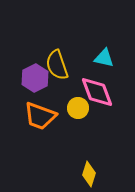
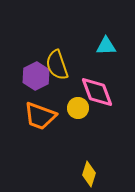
cyan triangle: moved 2 px right, 12 px up; rotated 15 degrees counterclockwise
purple hexagon: moved 1 px right, 2 px up
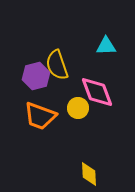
purple hexagon: rotated 12 degrees clockwise
yellow diamond: rotated 20 degrees counterclockwise
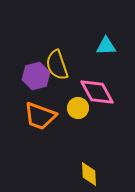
pink diamond: rotated 9 degrees counterclockwise
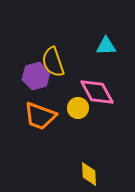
yellow semicircle: moved 4 px left, 3 px up
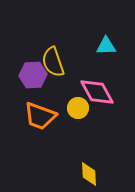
purple hexagon: moved 3 px left, 1 px up; rotated 12 degrees clockwise
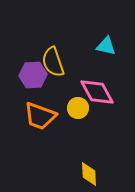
cyan triangle: rotated 15 degrees clockwise
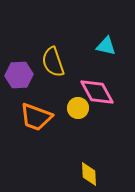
purple hexagon: moved 14 px left
orange trapezoid: moved 4 px left, 1 px down
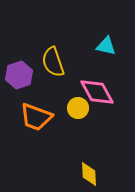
purple hexagon: rotated 16 degrees counterclockwise
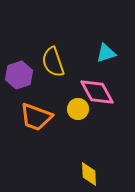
cyan triangle: moved 7 px down; rotated 30 degrees counterclockwise
yellow circle: moved 1 px down
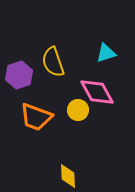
yellow circle: moved 1 px down
yellow diamond: moved 21 px left, 2 px down
